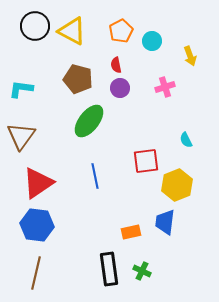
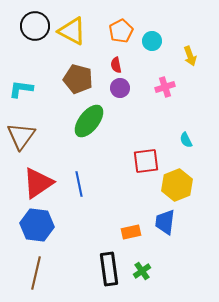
blue line: moved 16 px left, 8 px down
green cross: rotated 30 degrees clockwise
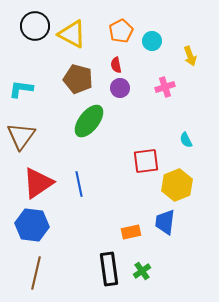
yellow triangle: moved 3 px down
blue hexagon: moved 5 px left
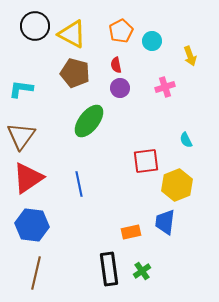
brown pentagon: moved 3 px left, 6 px up
red triangle: moved 10 px left, 5 px up
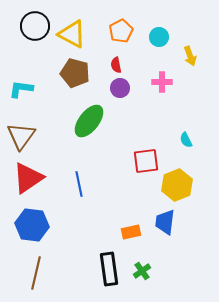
cyan circle: moved 7 px right, 4 px up
pink cross: moved 3 px left, 5 px up; rotated 18 degrees clockwise
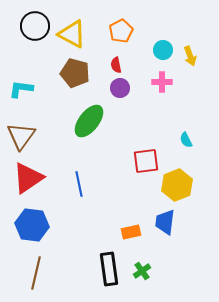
cyan circle: moved 4 px right, 13 px down
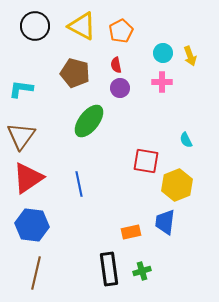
yellow triangle: moved 10 px right, 8 px up
cyan circle: moved 3 px down
red square: rotated 16 degrees clockwise
green cross: rotated 18 degrees clockwise
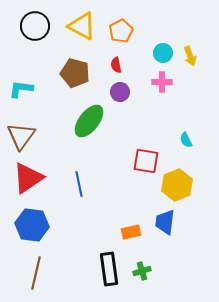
purple circle: moved 4 px down
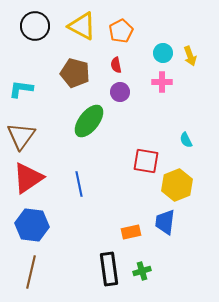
brown line: moved 5 px left, 1 px up
